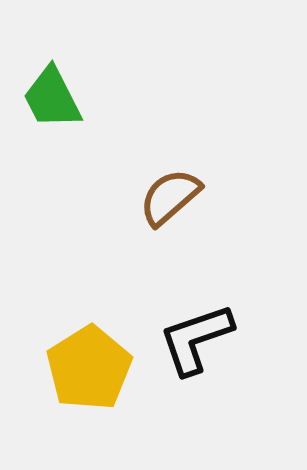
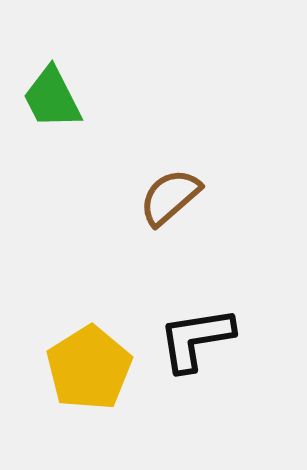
black L-shape: rotated 10 degrees clockwise
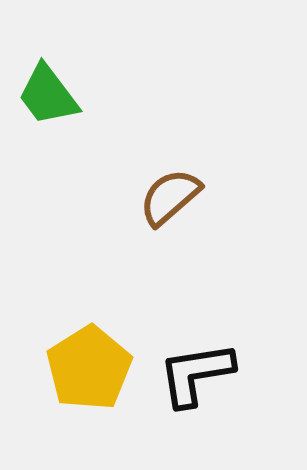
green trapezoid: moved 4 px left, 3 px up; rotated 10 degrees counterclockwise
black L-shape: moved 35 px down
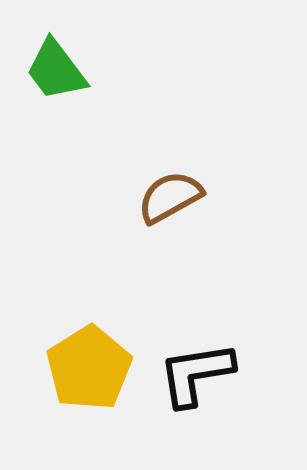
green trapezoid: moved 8 px right, 25 px up
brown semicircle: rotated 12 degrees clockwise
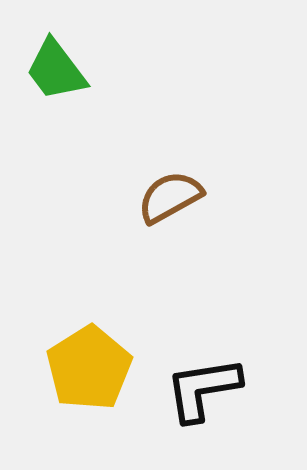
black L-shape: moved 7 px right, 15 px down
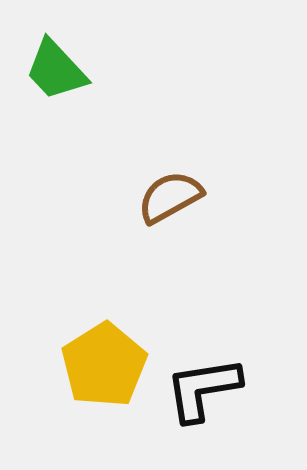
green trapezoid: rotated 6 degrees counterclockwise
yellow pentagon: moved 15 px right, 3 px up
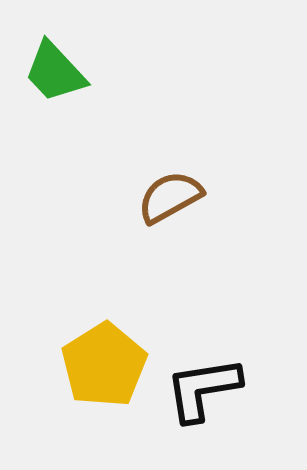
green trapezoid: moved 1 px left, 2 px down
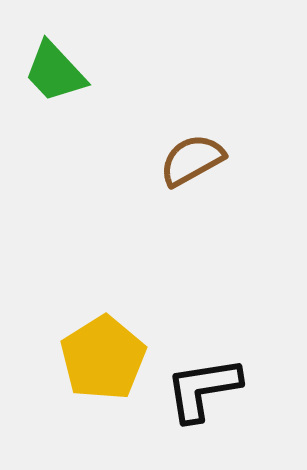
brown semicircle: moved 22 px right, 37 px up
yellow pentagon: moved 1 px left, 7 px up
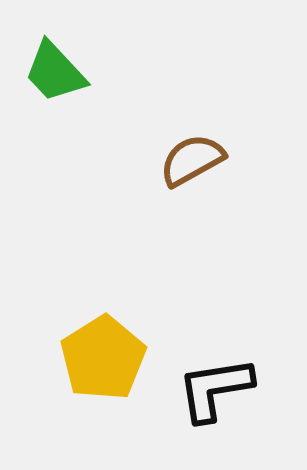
black L-shape: moved 12 px right
